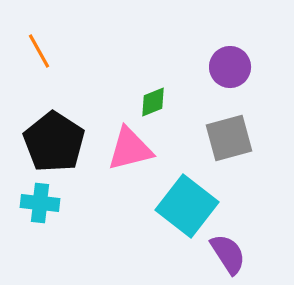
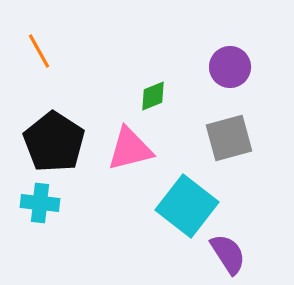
green diamond: moved 6 px up
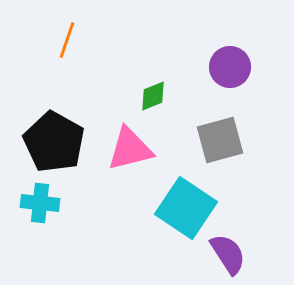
orange line: moved 28 px right, 11 px up; rotated 48 degrees clockwise
gray square: moved 9 px left, 2 px down
black pentagon: rotated 4 degrees counterclockwise
cyan square: moved 1 px left, 2 px down; rotated 4 degrees counterclockwise
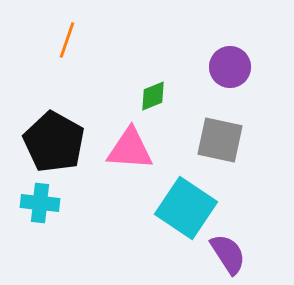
gray square: rotated 27 degrees clockwise
pink triangle: rotated 18 degrees clockwise
